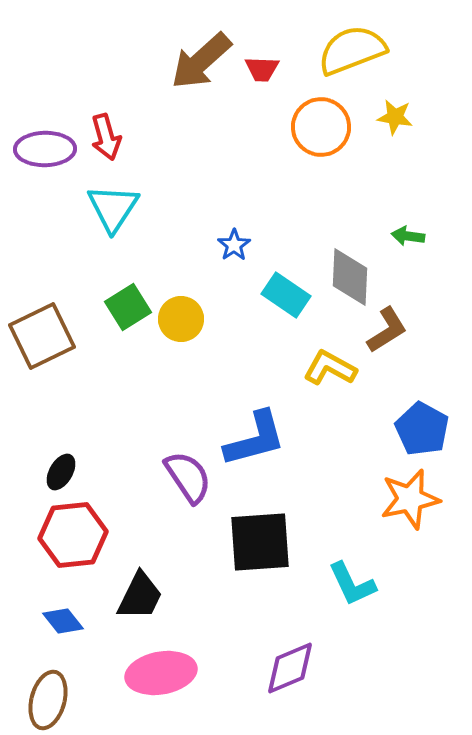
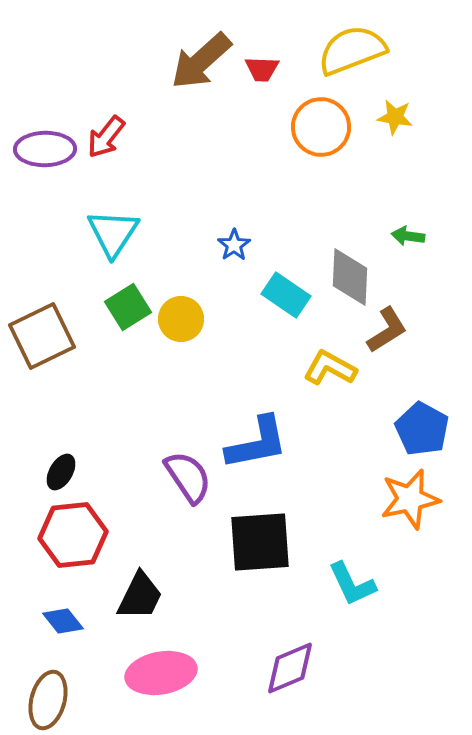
red arrow: rotated 54 degrees clockwise
cyan triangle: moved 25 px down
blue L-shape: moved 2 px right, 4 px down; rotated 4 degrees clockwise
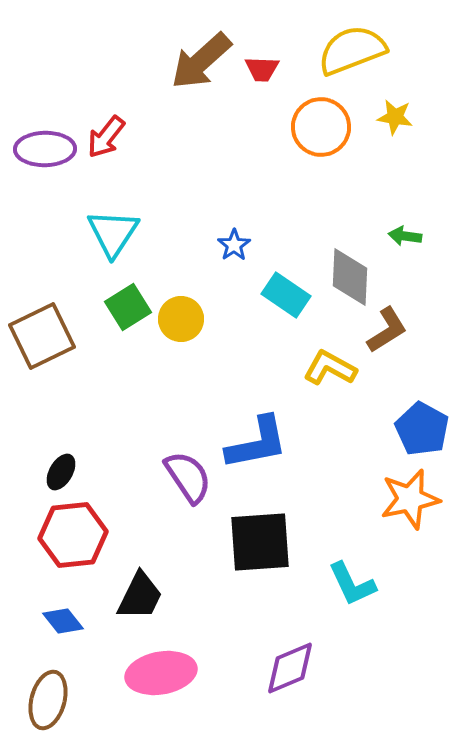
green arrow: moved 3 px left
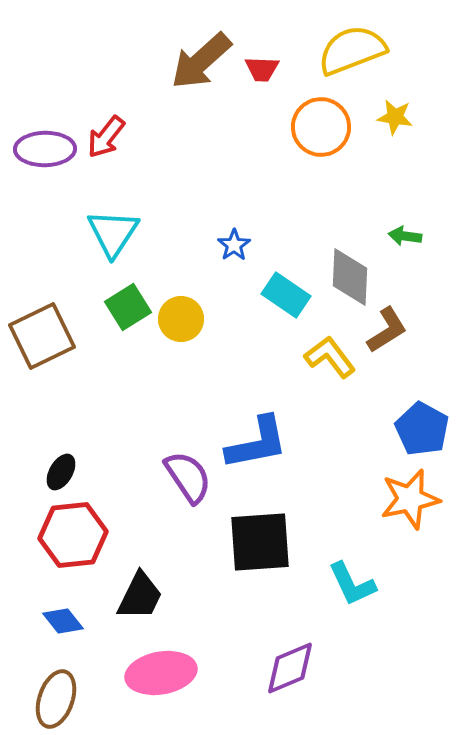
yellow L-shape: moved 11 px up; rotated 24 degrees clockwise
brown ellipse: moved 8 px right, 1 px up; rotated 4 degrees clockwise
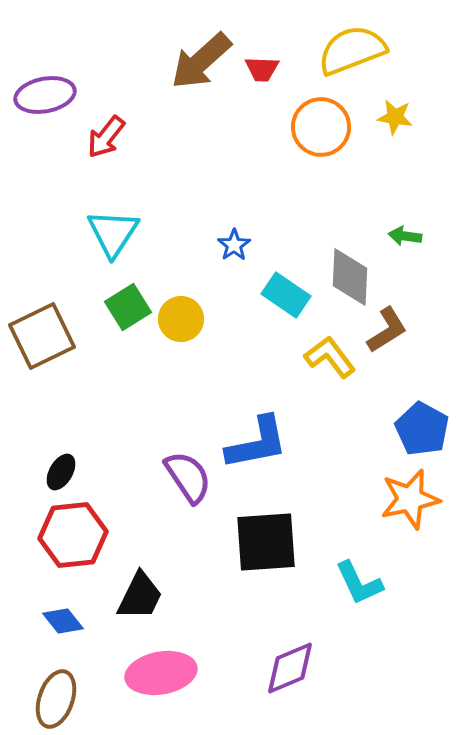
purple ellipse: moved 54 px up; rotated 10 degrees counterclockwise
black square: moved 6 px right
cyan L-shape: moved 7 px right, 1 px up
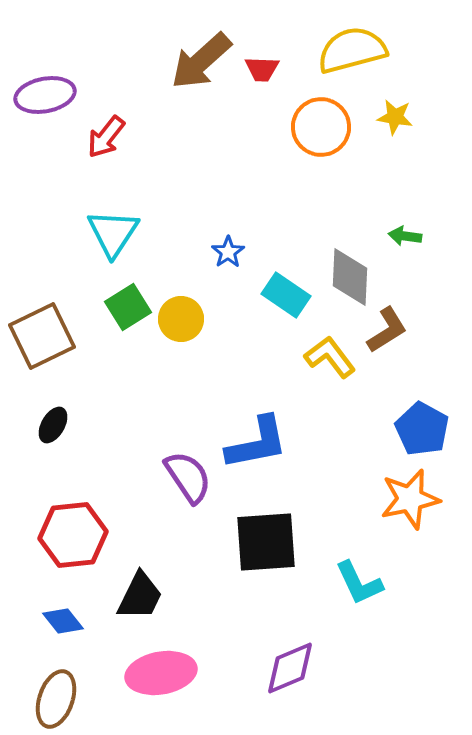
yellow semicircle: rotated 6 degrees clockwise
blue star: moved 6 px left, 7 px down
black ellipse: moved 8 px left, 47 px up
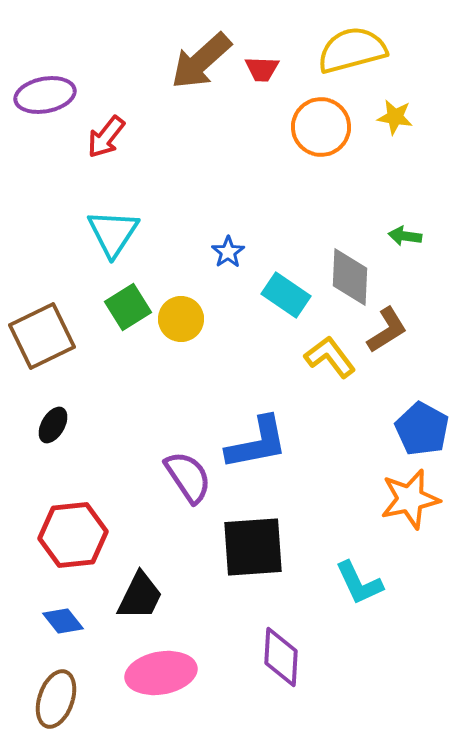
black square: moved 13 px left, 5 px down
purple diamond: moved 9 px left, 11 px up; rotated 64 degrees counterclockwise
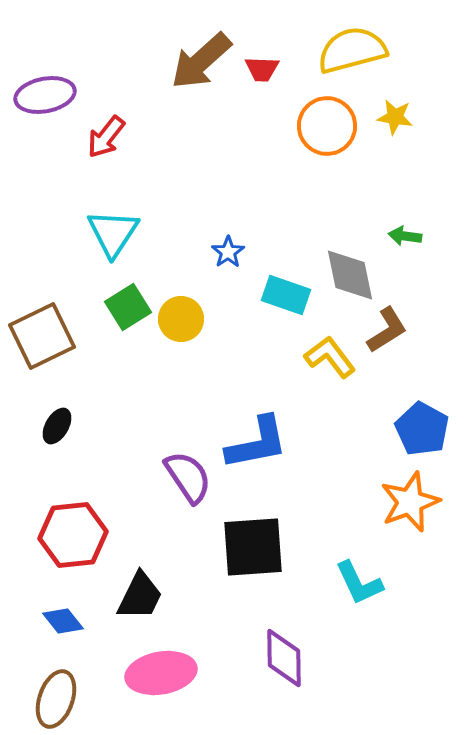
orange circle: moved 6 px right, 1 px up
gray diamond: moved 2 px up; rotated 14 degrees counterclockwise
cyan rectangle: rotated 15 degrees counterclockwise
black ellipse: moved 4 px right, 1 px down
orange star: moved 3 px down; rotated 8 degrees counterclockwise
purple diamond: moved 3 px right, 1 px down; rotated 4 degrees counterclockwise
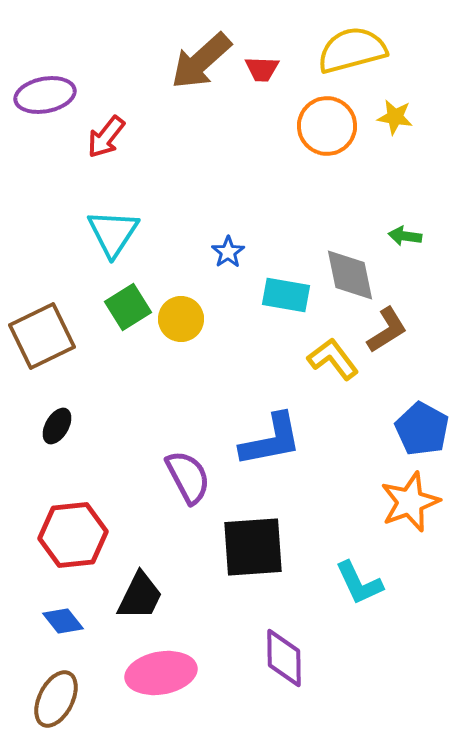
cyan rectangle: rotated 9 degrees counterclockwise
yellow L-shape: moved 3 px right, 2 px down
blue L-shape: moved 14 px right, 3 px up
purple semicircle: rotated 6 degrees clockwise
brown ellipse: rotated 8 degrees clockwise
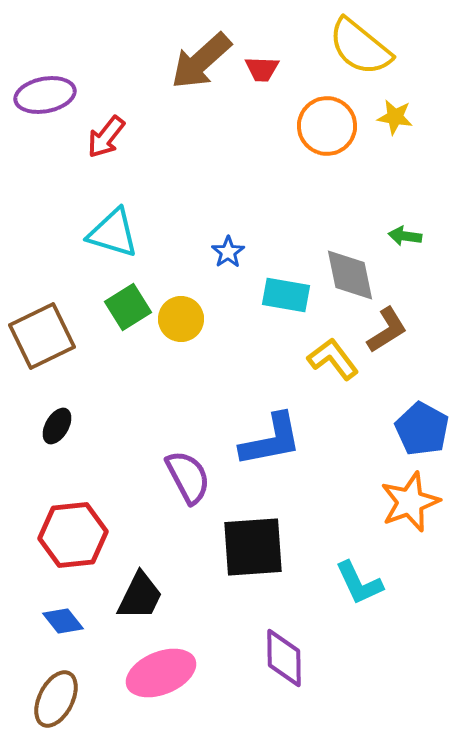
yellow semicircle: moved 8 px right, 3 px up; rotated 126 degrees counterclockwise
cyan triangle: rotated 46 degrees counterclockwise
pink ellipse: rotated 12 degrees counterclockwise
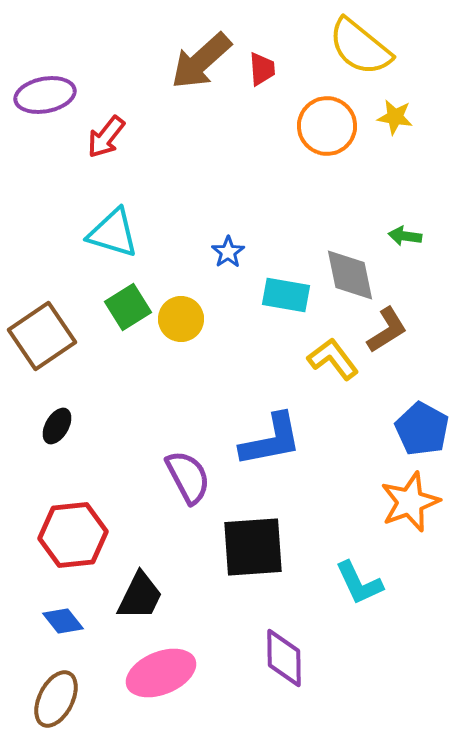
red trapezoid: rotated 96 degrees counterclockwise
brown square: rotated 8 degrees counterclockwise
